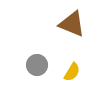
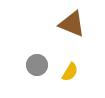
yellow semicircle: moved 2 px left
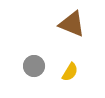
gray circle: moved 3 px left, 1 px down
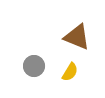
brown triangle: moved 5 px right, 13 px down
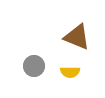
yellow semicircle: rotated 60 degrees clockwise
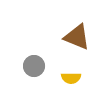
yellow semicircle: moved 1 px right, 6 px down
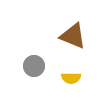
brown triangle: moved 4 px left, 1 px up
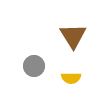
brown triangle: rotated 36 degrees clockwise
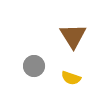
yellow semicircle: rotated 18 degrees clockwise
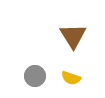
gray circle: moved 1 px right, 10 px down
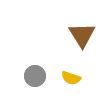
brown triangle: moved 9 px right, 1 px up
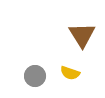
yellow semicircle: moved 1 px left, 5 px up
